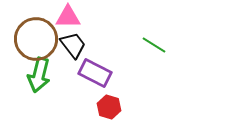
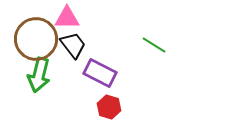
pink triangle: moved 1 px left, 1 px down
purple rectangle: moved 5 px right
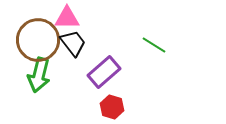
brown circle: moved 2 px right, 1 px down
black trapezoid: moved 2 px up
purple rectangle: moved 4 px right, 1 px up; rotated 68 degrees counterclockwise
red hexagon: moved 3 px right
